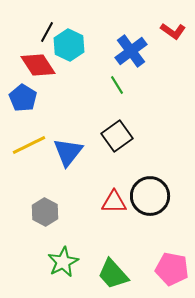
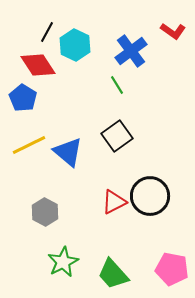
cyan hexagon: moved 6 px right
blue triangle: rotated 28 degrees counterclockwise
red triangle: rotated 28 degrees counterclockwise
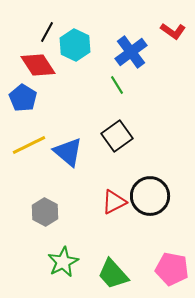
blue cross: moved 1 px down
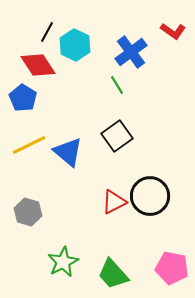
gray hexagon: moved 17 px left; rotated 12 degrees counterclockwise
pink pentagon: moved 1 px up
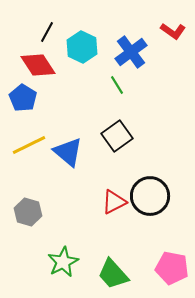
cyan hexagon: moved 7 px right, 2 px down
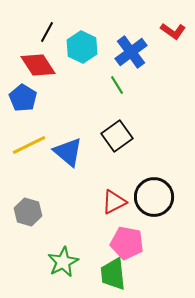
black circle: moved 4 px right, 1 px down
pink pentagon: moved 45 px left, 25 px up
green trapezoid: rotated 36 degrees clockwise
